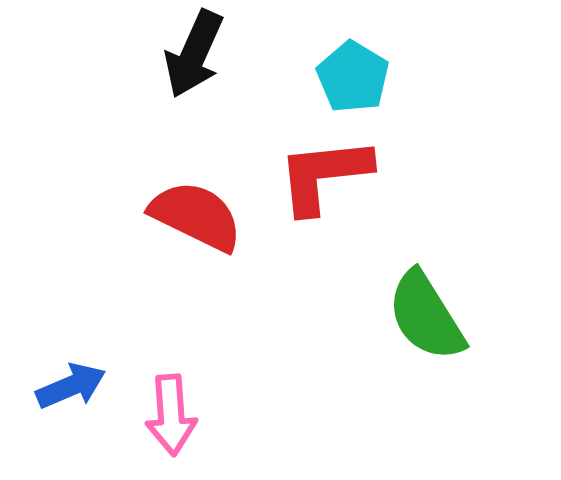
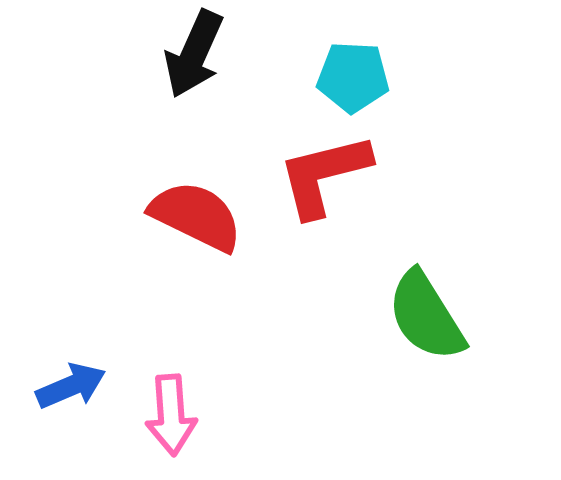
cyan pentagon: rotated 28 degrees counterclockwise
red L-shape: rotated 8 degrees counterclockwise
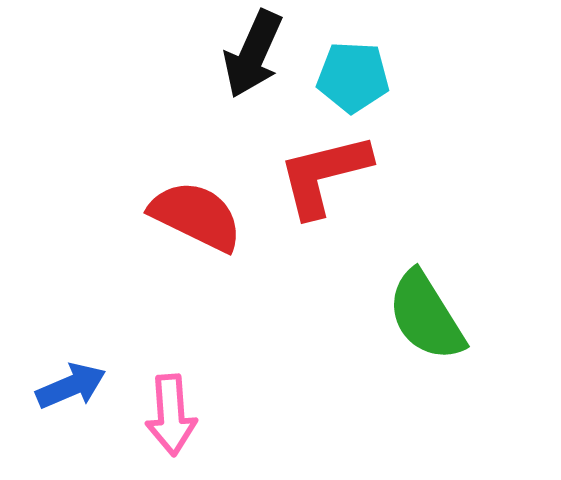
black arrow: moved 59 px right
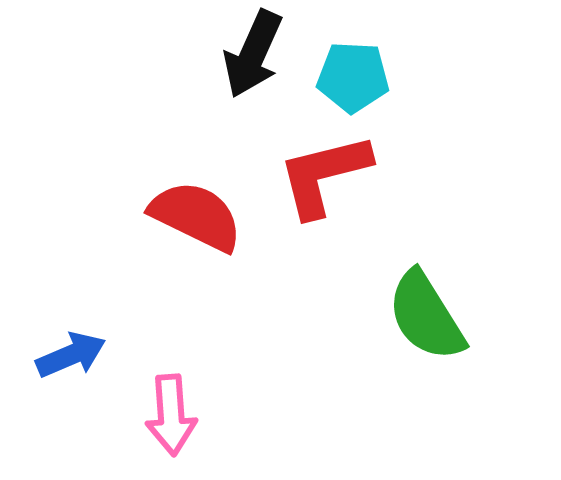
blue arrow: moved 31 px up
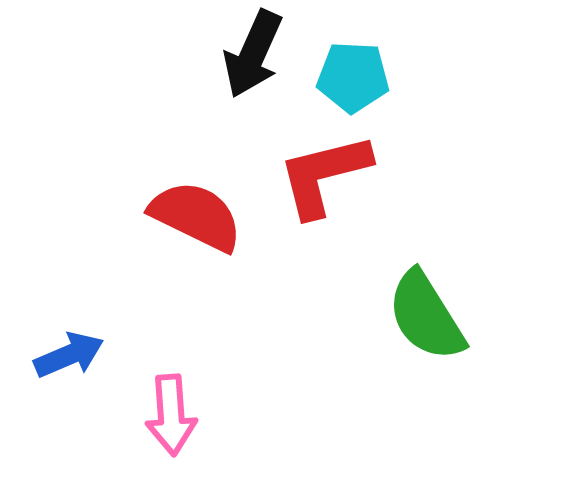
blue arrow: moved 2 px left
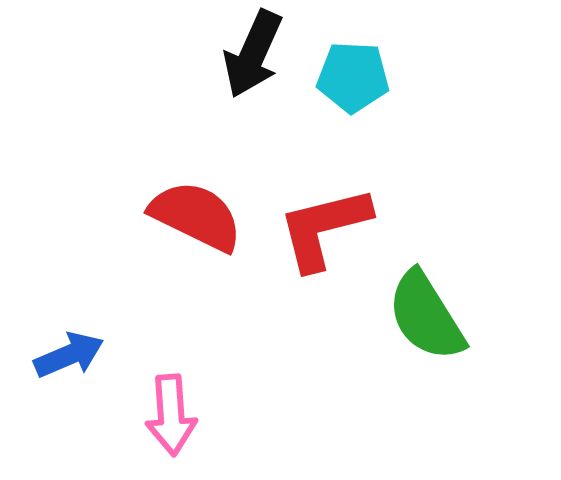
red L-shape: moved 53 px down
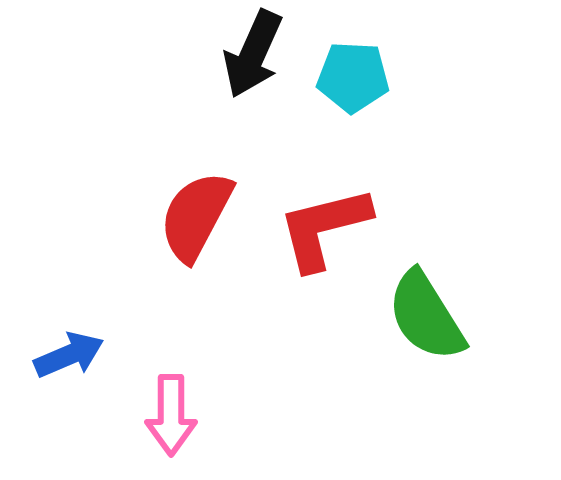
red semicircle: rotated 88 degrees counterclockwise
pink arrow: rotated 4 degrees clockwise
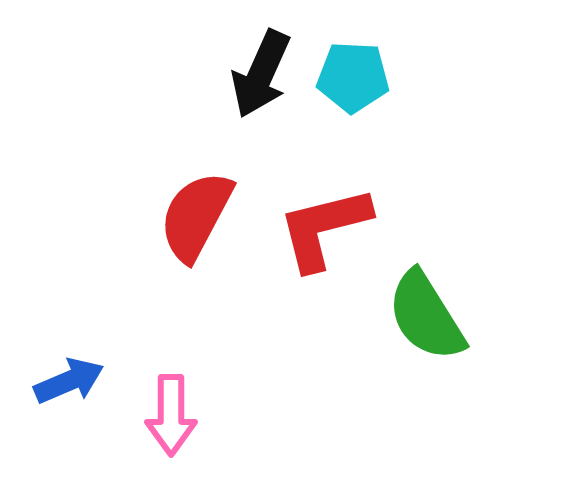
black arrow: moved 8 px right, 20 px down
blue arrow: moved 26 px down
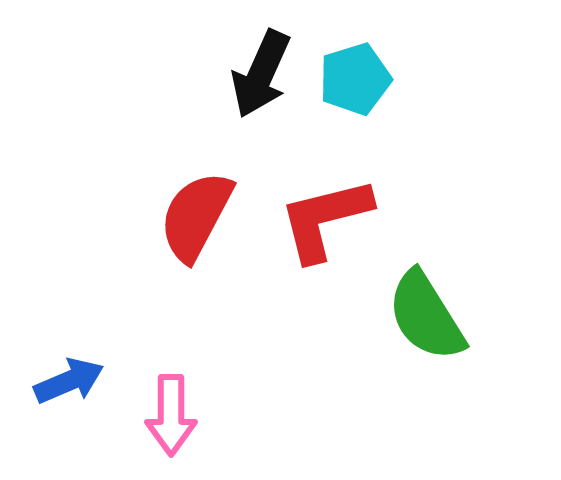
cyan pentagon: moved 2 px right, 2 px down; rotated 20 degrees counterclockwise
red L-shape: moved 1 px right, 9 px up
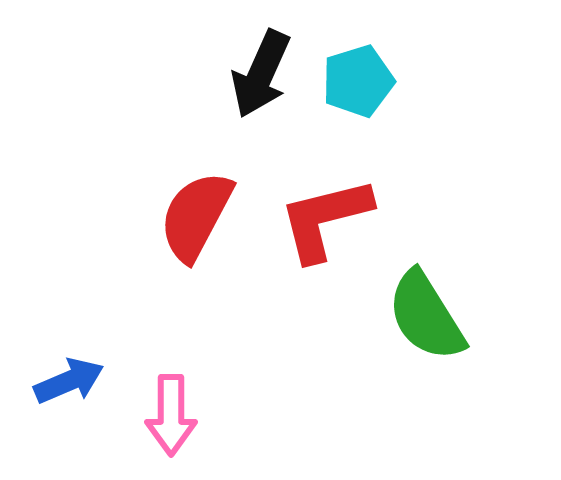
cyan pentagon: moved 3 px right, 2 px down
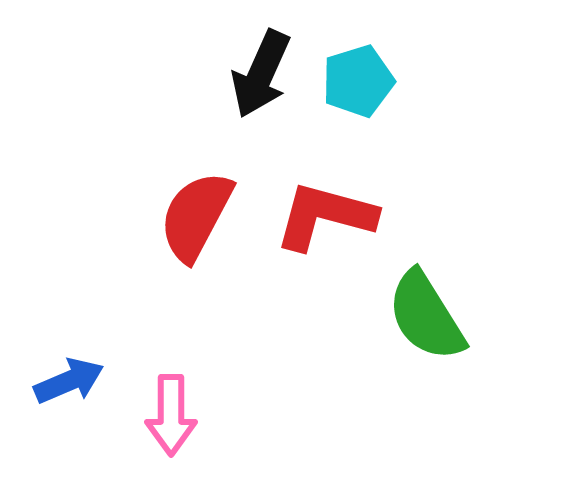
red L-shape: moved 3 px up; rotated 29 degrees clockwise
